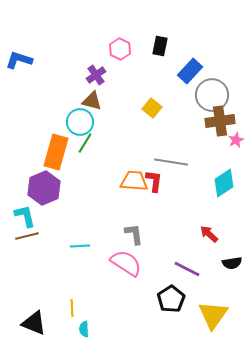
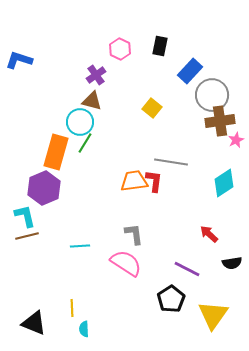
orange trapezoid: rotated 12 degrees counterclockwise
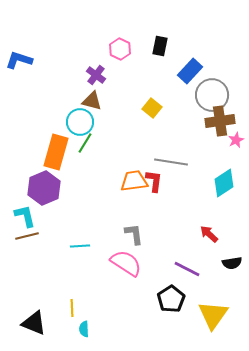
purple cross: rotated 18 degrees counterclockwise
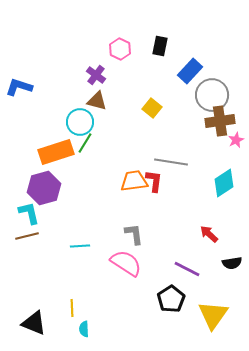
blue L-shape: moved 27 px down
brown triangle: moved 5 px right
orange rectangle: rotated 56 degrees clockwise
purple hexagon: rotated 8 degrees clockwise
cyan L-shape: moved 4 px right, 3 px up
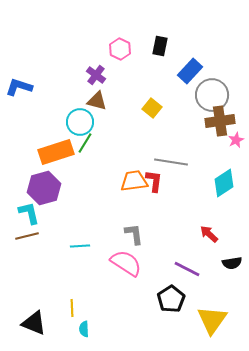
yellow triangle: moved 1 px left, 5 px down
